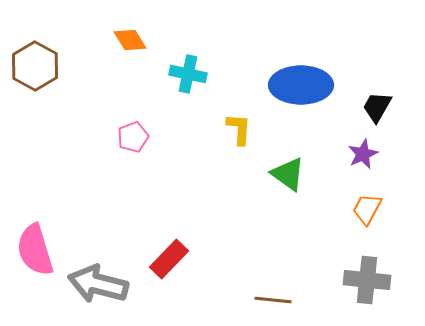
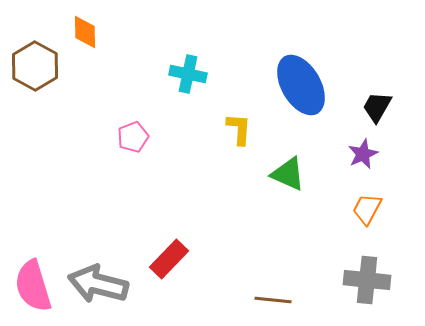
orange diamond: moved 45 px left, 8 px up; rotated 32 degrees clockwise
blue ellipse: rotated 60 degrees clockwise
green triangle: rotated 12 degrees counterclockwise
pink semicircle: moved 2 px left, 36 px down
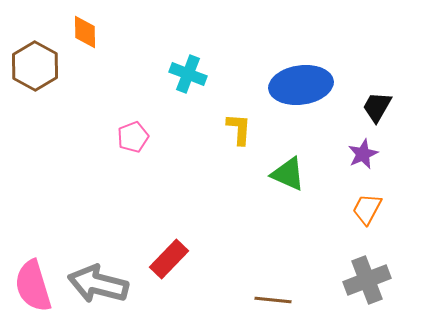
cyan cross: rotated 9 degrees clockwise
blue ellipse: rotated 68 degrees counterclockwise
gray cross: rotated 27 degrees counterclockwise
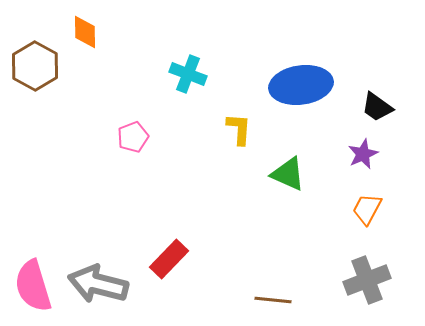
black trapezoid: rotated 84 degrees counterclockwise
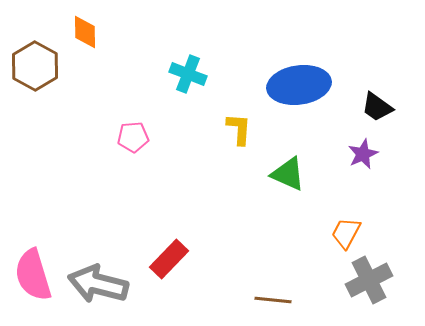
blue ellipse: moved 2 px left
pink pentagon: rotated 16 degrees clockwise
orange trapezoid: moved 21 px left, 24 px down
gray cross: moved 2 px right; rotated 6 degrees counterclockwise
pink semicircle: moved 11 px up
